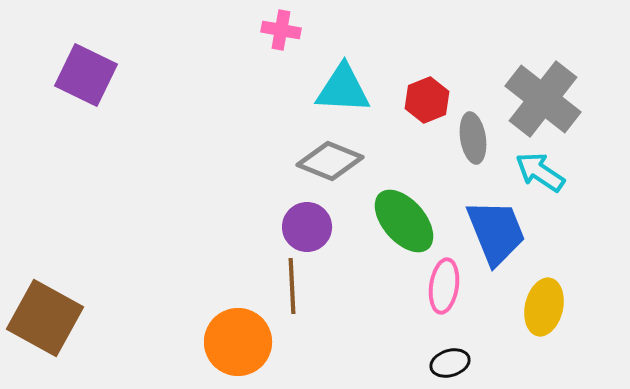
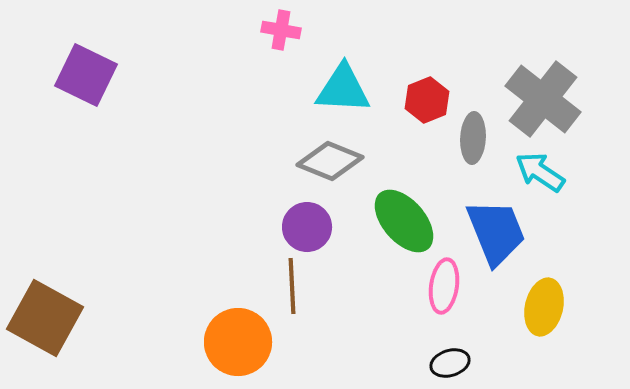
gray ellipse: rotated 12 degrees clockwise
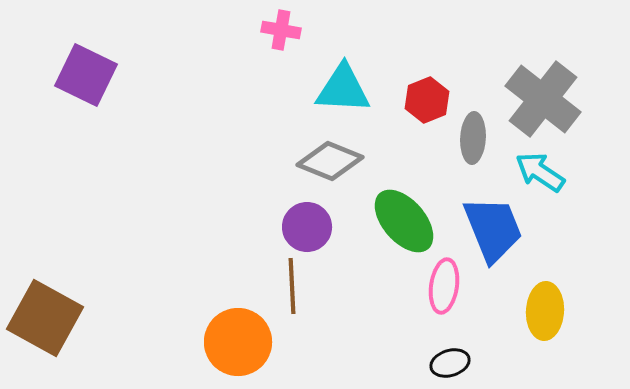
blue trapezoid: moved 3 px left, 3 px up
yellow ellipse: moved 1 px right, 4 px down; rotated 10 degrees counterclockwise
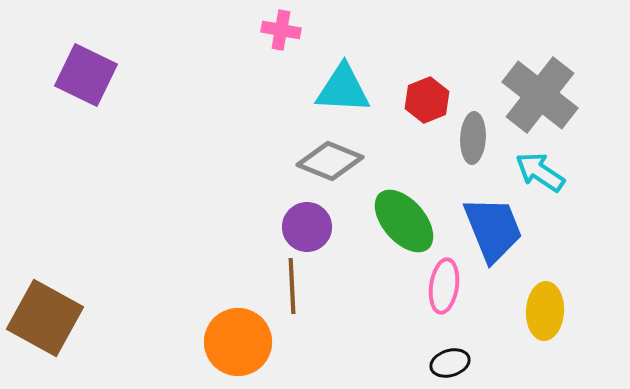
gray cross: moved 3 px left, 4 px up
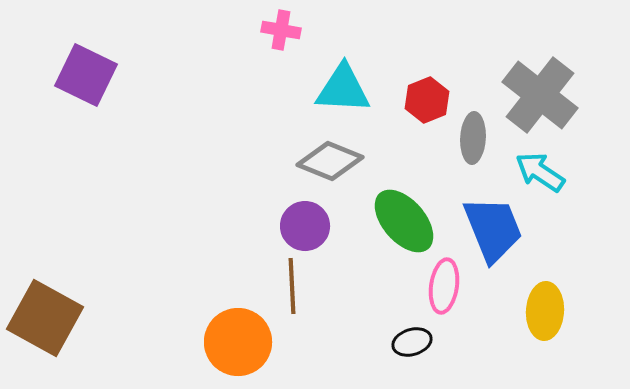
purple circle: moved 2 px left, 1 px up
black ellipse: moved 38 px left, 21 px up
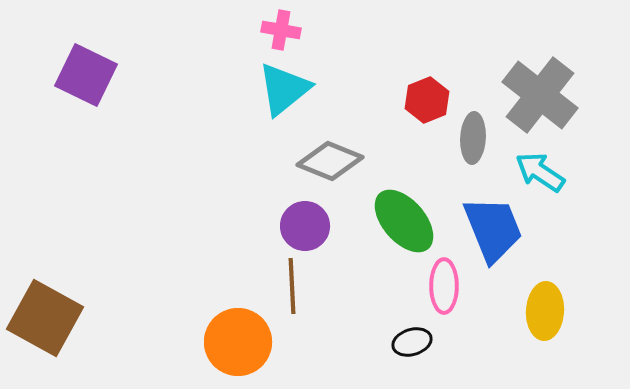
cyan triangle: moved 59 px left; rotated 42 degrees counterclockwise
pink ellipse: rotated 8 degrees counterclockwise
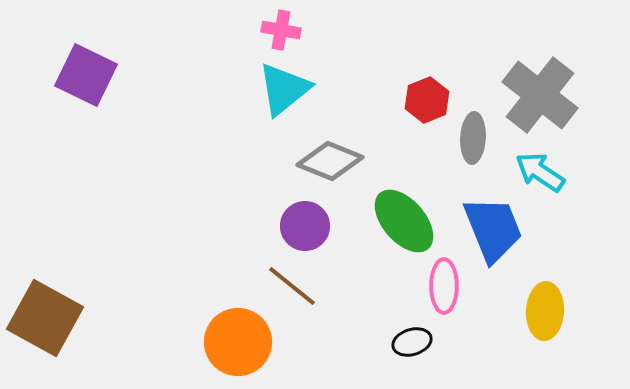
brown line: rotated 48 degrees counterclockwise
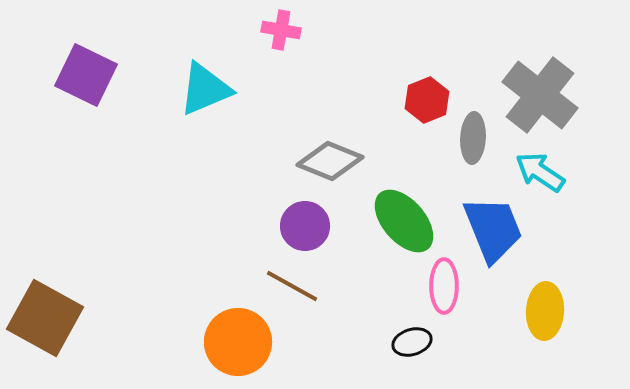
cyan triangle: moved 79 px left; rotated 16 degrees clockwise
brown line: rotated 10 degrees counterclockwise
